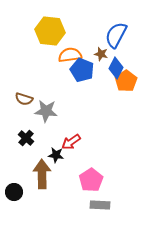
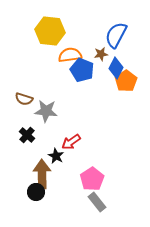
brown star: rotated 24 degrees counterclockwise
black cross: moved 1 px right, 3 px up
black star: moved 1 px down; rotated 21 degrees clockwise
pink pentagon: moved 1 px right, 1 px up
black circle: moved 22 px right
gray rectangle: moved 3 px left, 3 px up; rotated 48 degrees clockwise
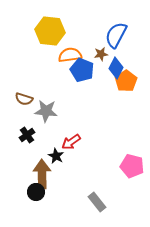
black cross: rotated 14 degrees clockwise
pink pentagon: moved 40 px right, 13 px up; rotated 25 degrees counterclockwise
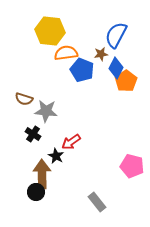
orange semicircle: moved 4 px left, 2 px up
black cross: moved 6 px right, 1 px up; rotated 21 degrees counterclockwise
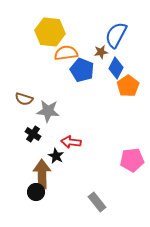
yellow hexagon: moved 1 px down
brown star: moved 2 px up
orange pentagon: moved 2 px right, 5 px down
gray star: moved 2 px right
red arrow: rotated 42 degrees clockwise
pink pentagon: moved 6 px up; rotated 20 degrees counterclockwise
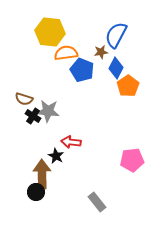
black cross: moved 18 px up
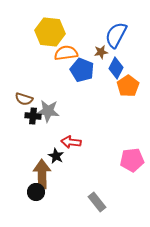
black cross: rotated 28 degrees counterclockwise
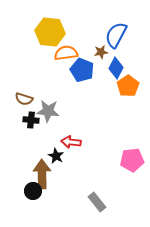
black cross: moved 2 px left, 4 px down
black circle: moved 3 px left, 1 px up
